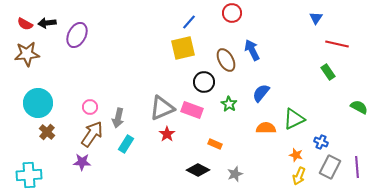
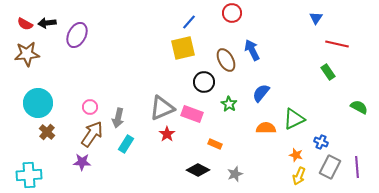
pink rectangle: moved 4 px down
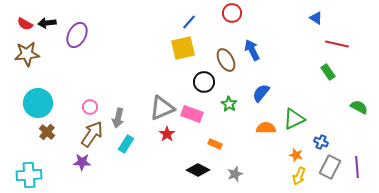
blue triangle: rotated 32 degrees counterclockwise
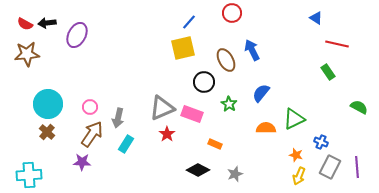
cyan circle: moved 10 px right, 1 px down
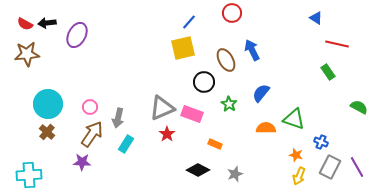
green triangle: rotated 45 degrees clockwise
purple line: rotated 25 degrees counterclockwise
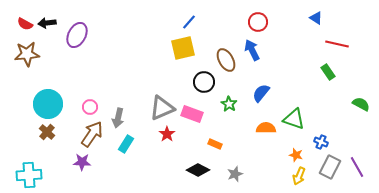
red circle: moved 26 px right, 9 px down
green semicircle: moved 2 px right, 3 px up
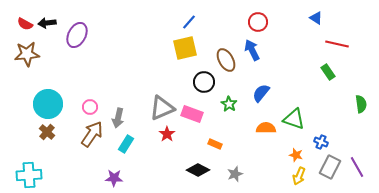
yellow square: moved 2 px right
green semicircle: rotated 54 degrees clockwise
purple star: moved 32 px right, 16 px down
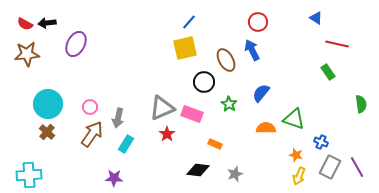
purple ellipse: moved 1 px left, 9 px down
black diamond: rotated 20 degrees counterclockwise
